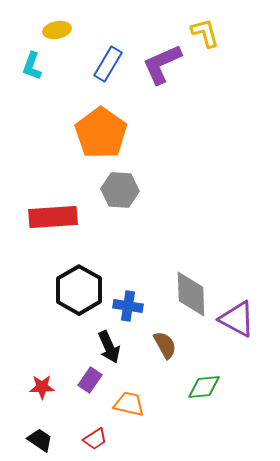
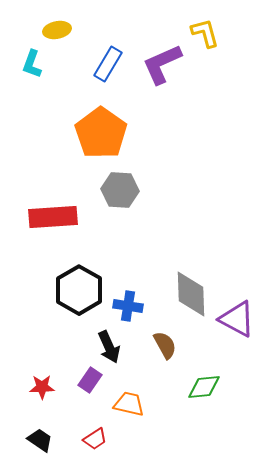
cyan L-shape: moved 2 px up
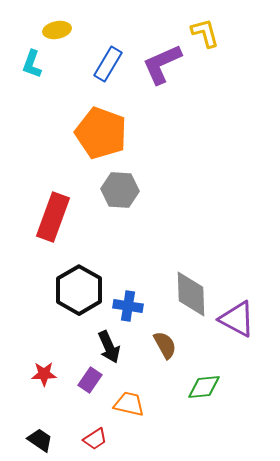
orange pentagon: rotated 15 degrees counterclockwise
red rectangle: rotated 66 degrees counterclockwise
red star: moved 2 px right, 13 px up
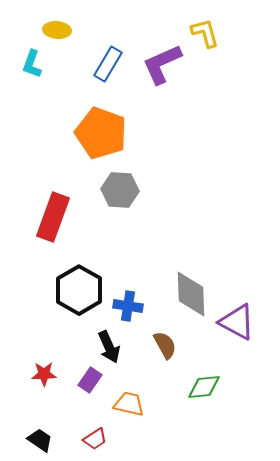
yellow ellipse: rotated 16 degrees clockwise
purple triangle: moved 3 px down
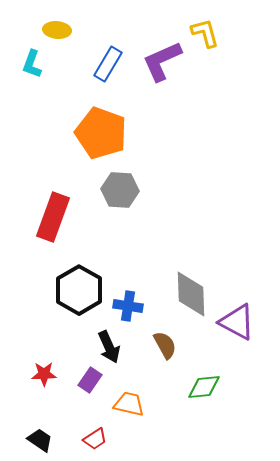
purple L-shape: moved 3 px up
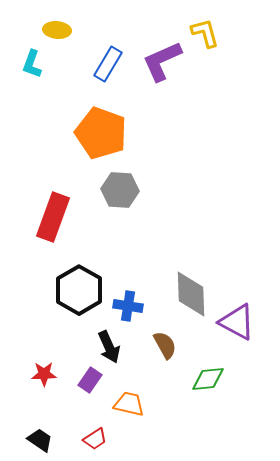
green diamond: moved 4 px right, 8 px up
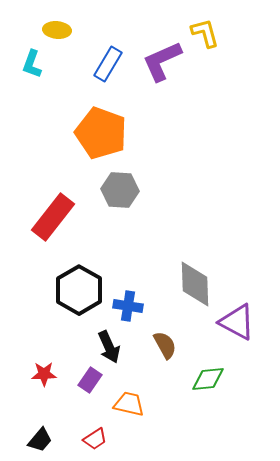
red rectangle: rotated 18 degrees clockwise
gray diamond: moved 4 px right, 10 px up
black trapezoid: rotated 96 degrees clockwise
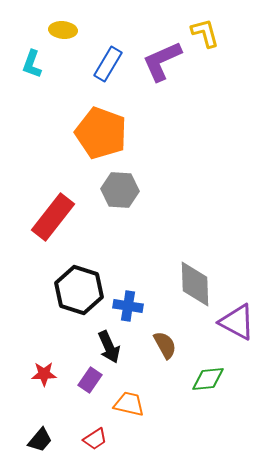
yellow ellipse: moved 6 px right
black hexagon: rotated 12 degrees counterclockwise
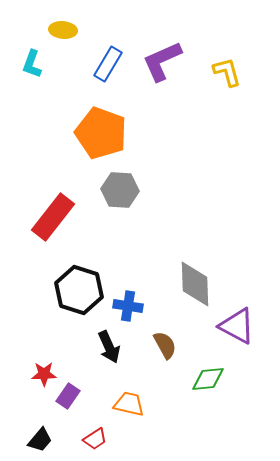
yellow L-shape: moved 22 px right, 39 px down
purple triangle: moved 4 px down
purple rectangle: moved 22 px left, 16 px down
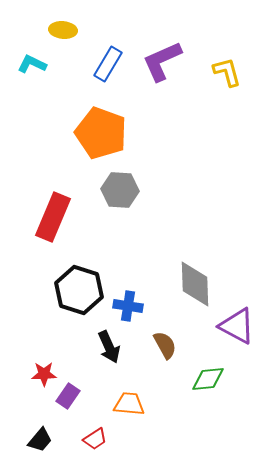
cyan L-shape: rotated 96 degrees clockwise
red rectangle: rotated 15 degrees counterclockwise
orange trapezoid: rotated 8 degrees counterclockwise
